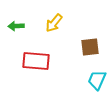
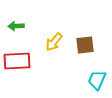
yellow arrow: moved 19 px down
brown square: moved 5 px left, 2 px up
red rectangle: moved 19 px left; rotated 8 degrees counterclockwise
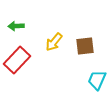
brown square: moved 1 px down
red rectangle: moved 1 px up; rotated 44 degrees counterclockwise
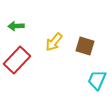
brown square: rotated 24 degrees clockwise
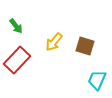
green arrow: rotated 126 degrees counterclockwise
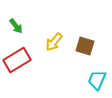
red rectangle: rotated 16 degrees clockwise
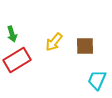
green arrow: moved 4 px left, 8 px down; rotated 21 degrees clockwise
brown square: rotated 18 degrees counterclockwise
